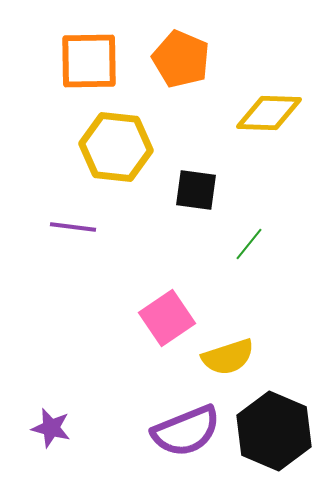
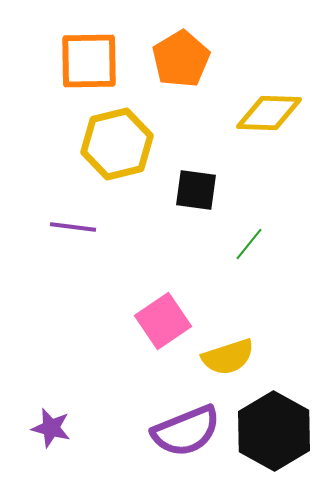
orange pentagon: rotated 18 degrees clockwise
yellow hexagon: moved 1 px right, 3 px up; rotated 20 degrees counterclockwise
pink square: moved 4 px left, 3 px down
black hexagon: rotated 6 degrees clockwise
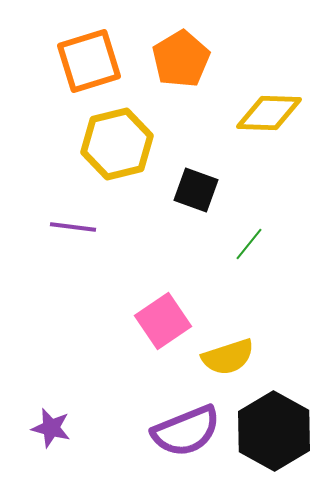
orange square: rotated 16 degrees counterclockwise
black square: rotated 12 degrees clockwise
